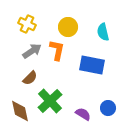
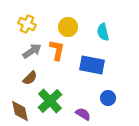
blue circle: moved 10 px up
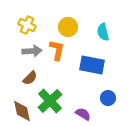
yellow cross: moved 1 px down
gray arrow: rotated 30 degrees clockwise
brown diamond: moved 2 px right
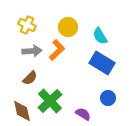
cyan semicircle: moved 3 px left, 4 px down; rotated 18 degrees counterclockwise
orange L-shape: rotated 35 degrees clockwise
blue rectangle: moved 10 px right, 2 px up; rotated 20 degrees clockwise
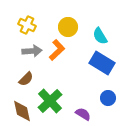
brown semicircle: moved 4 px left, 1 px down
